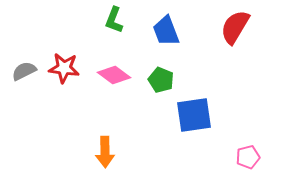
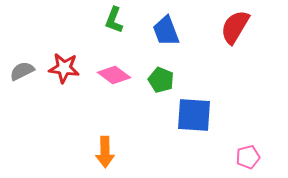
gray semicircle: moved 2 px left
blue square: rotated 12 degrees clockwise
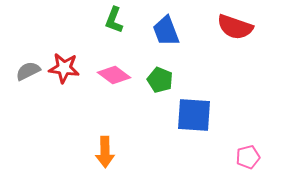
red semicircle: rotated 102 degrees counterclockwise
gray semicircle: moved 6 px right
green pentagon: moved 1 px left
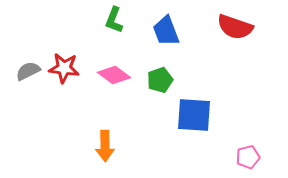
green pentagon: rotated 30 degrees clockwise
orange arrow: moved 6 px up
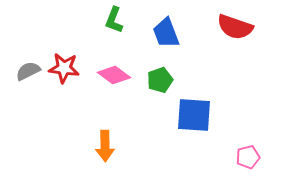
blue trapezoid: moved 2 px down
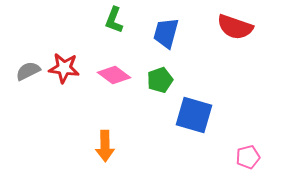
blue trapezoid: rotated 36 degrees clockwise
blue square: rotated 12 degrees clockwise
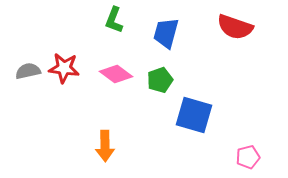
gray semicircle: rotated 15 degrees clockwise
pink diamond: moved 2 px right, 1 px up
